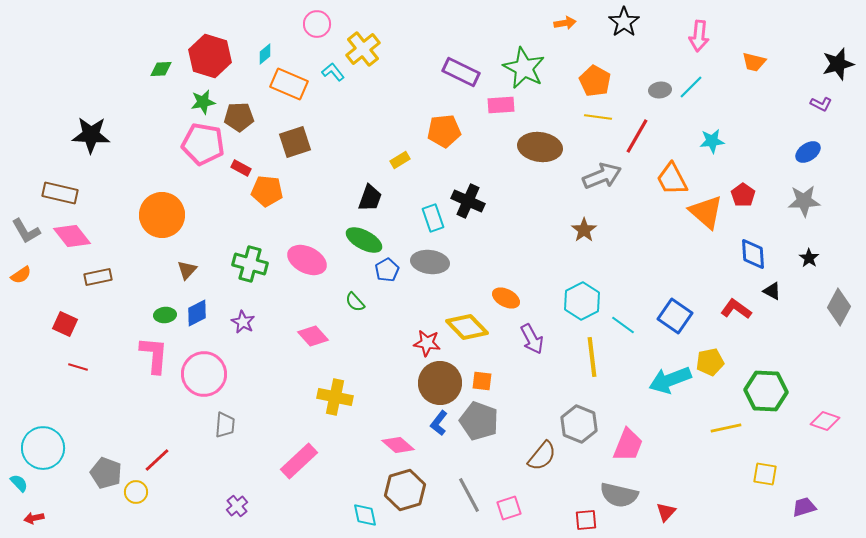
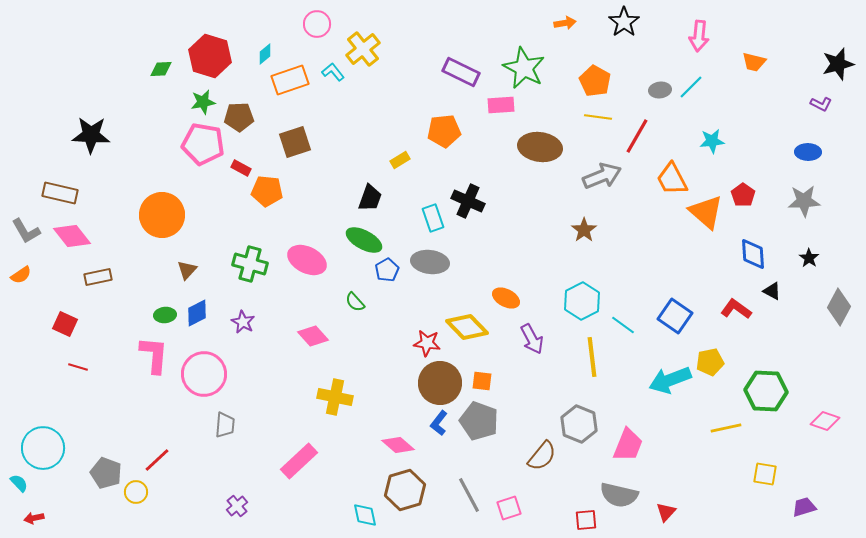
orange rectangle at (289, 84): moved 1 px right, 4 px up; rotated 42 degrees counterclockwise
blue ellipse at (808, 152): rotated 35 degrees clockwise
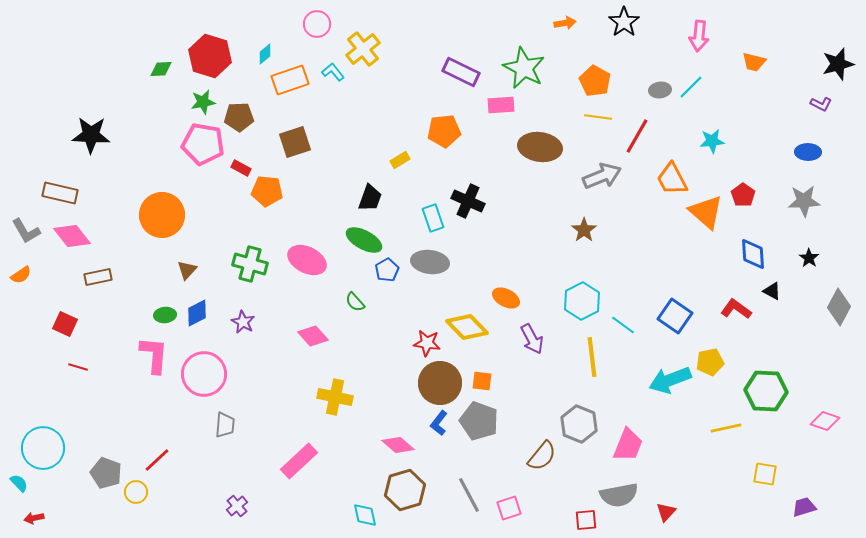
gray semicircle at (619, 495): rotated 24 degrees counterclockwise
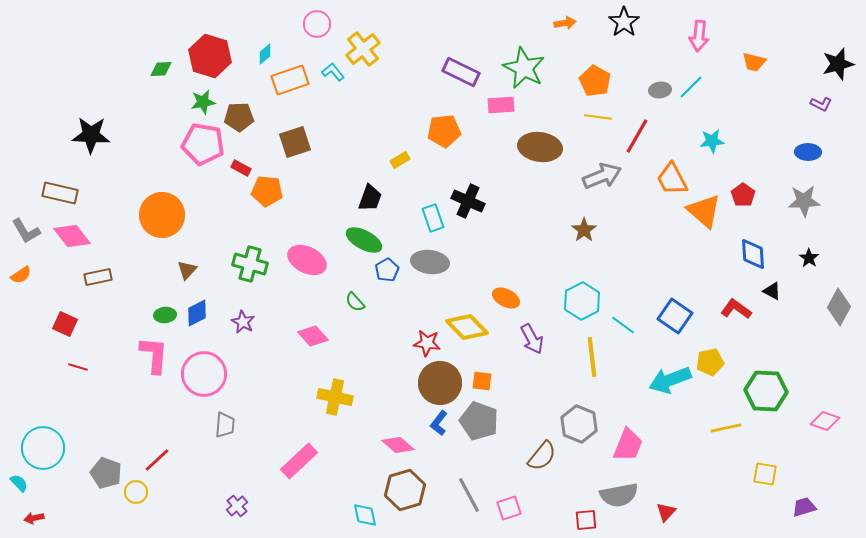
orange triangle at (706, 212): moved 2 px left, 1 px up
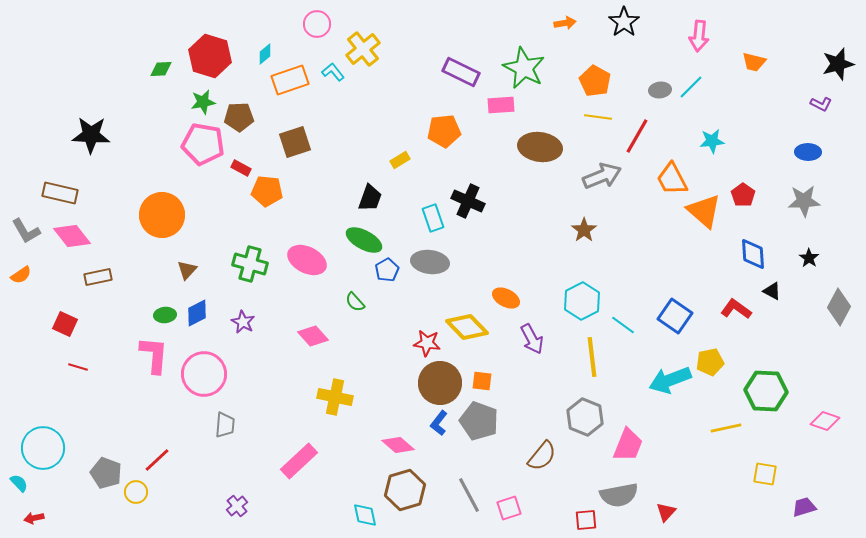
gray hexagon at (579, 424): moved 6 px right, 7 px up
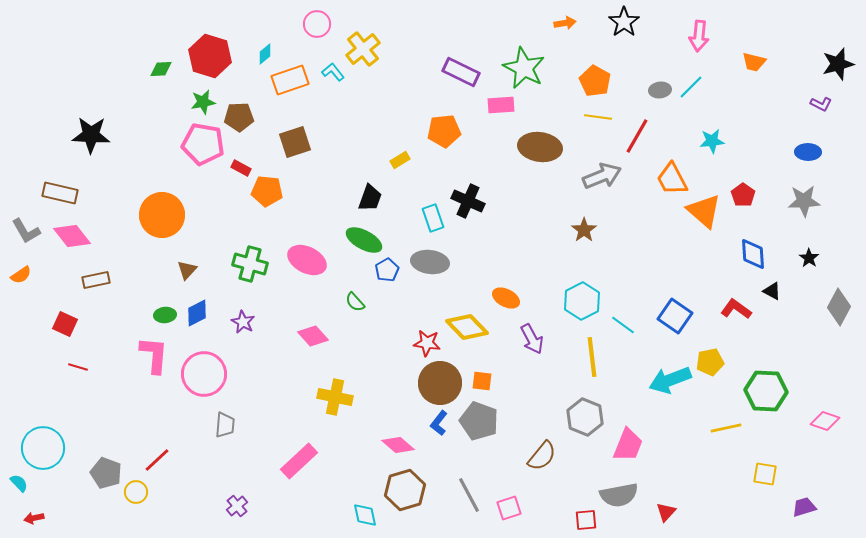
brown rectangle at (98, 277): moved 2 px left, 3 px down
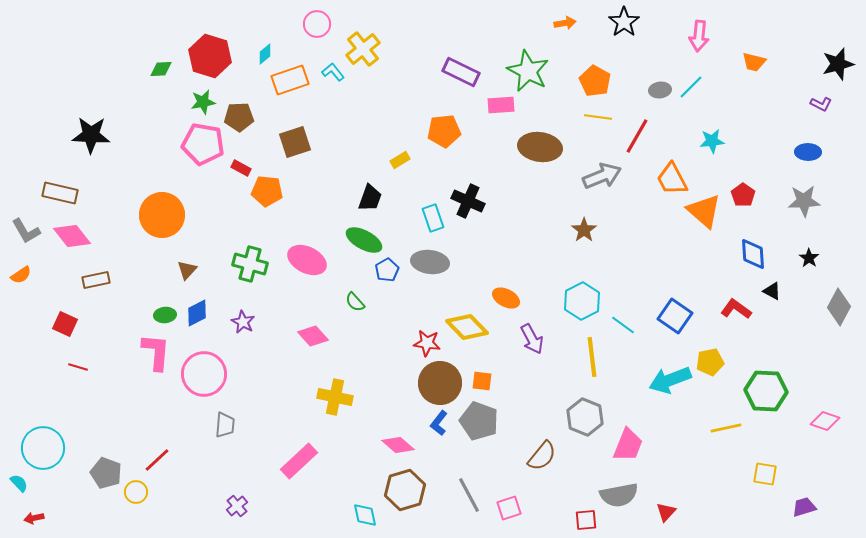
green star at (524, 68): moved 4 px right, 3 px down
pink L-shape at (154, 355): moved 2 px right, 3 px up
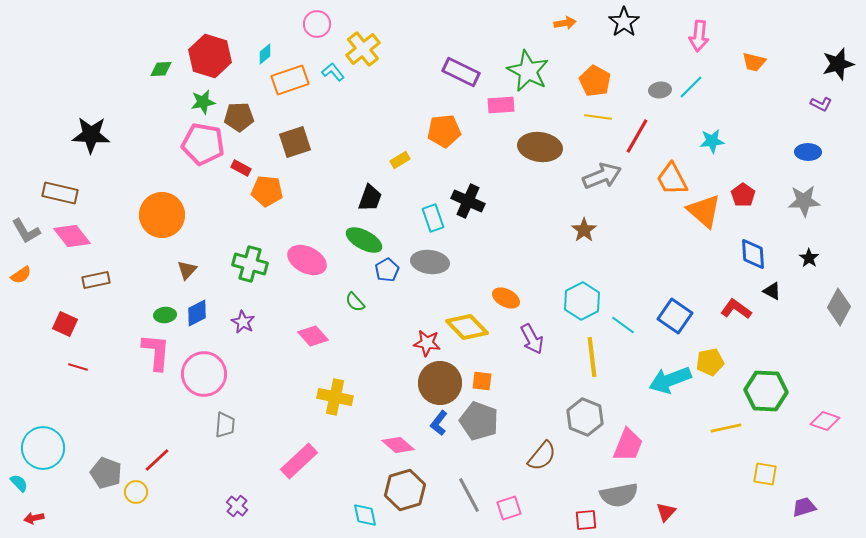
purple cross at (237, 506): rotated 10 degrees counterclockwise
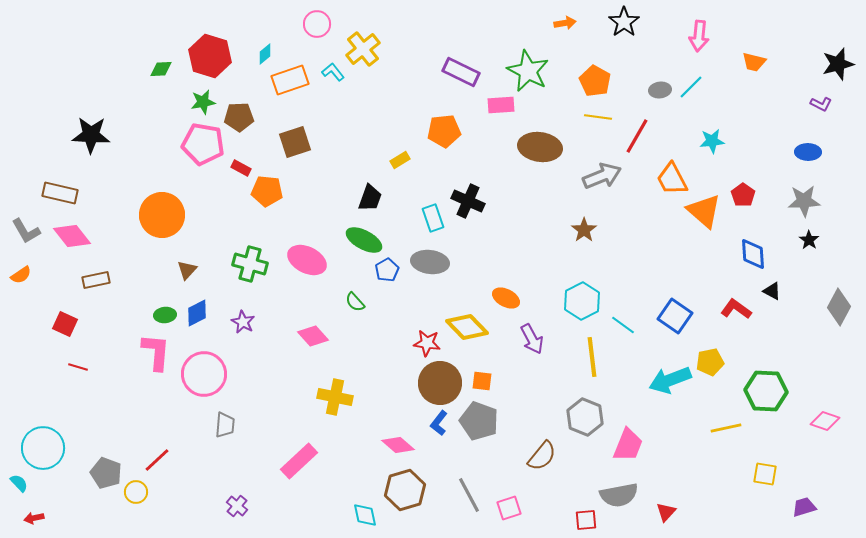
black star at (809, 258): moved 18 px up
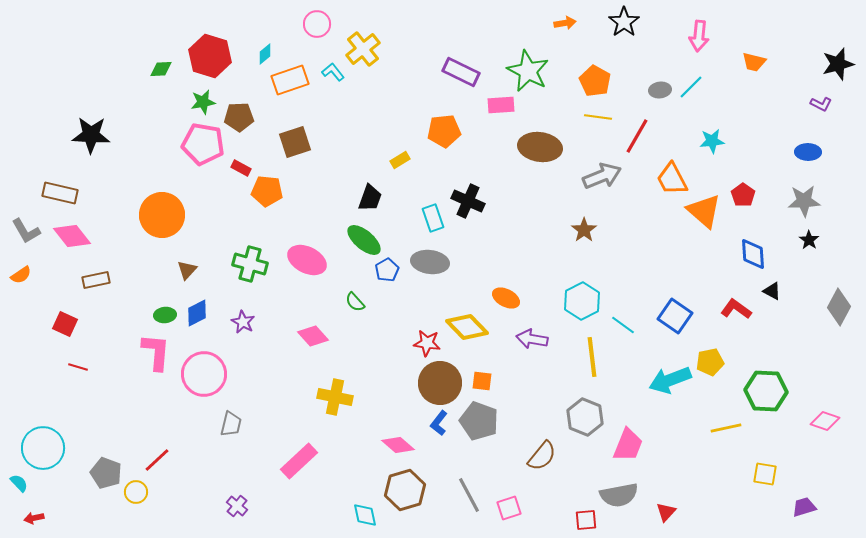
green ellipse at (364, 240): rotated 12 degrees clockwise
purple arrow at (532, 339): rotated 128 degrees clockwise
gray trapezoid at (225, 425): moved 6 px right, 1 px up; rotated 8 degrees clockwise
